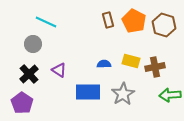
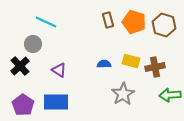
orange pentagon: moved 1 px down; rotated 10 degrees counterclockwise
black cross: moved 9 px left, 8 px up
blue rectangle: moved 32 px left, 10 px down
purple pentagon: moved 1 px right, 2 px down
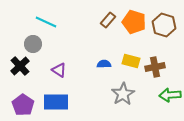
brown rectangle: rotated 56 degrees clockwise
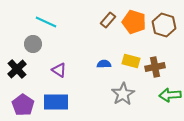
black cross: moved 3 px left, 3 px down
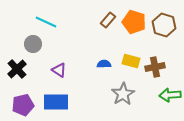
purple pentagon: rotated 25 degrees clockwise
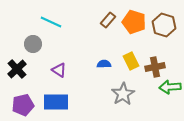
cyan line: moved 5 px right
yellow rectangle: rotated 48 degrees clockwise
green arrow: moved 8 px up
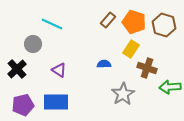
cyan line: moved 1 px right, 2 px down
yellow rectangle: moved 12 px up; rotated 60 degrees clockwise
brown cross: moved 8 px left, 1 px down; rotated 30 degrees clockwise
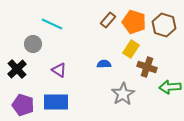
brown cross: moved 1 px up
purple pentagon: rotated 30 degrees clockwise
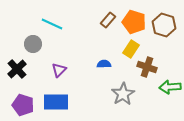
purple triangle: rotated 42 degrees clockwise
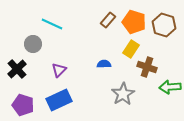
blue rectangle: moved 3 px right, 2 px up; rotated 25 degrees counterclockwise
